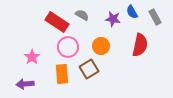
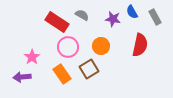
orange rectangle: rotated 30 degrees counterclockwise
purple arrow: moved 3 px left, 7 px up
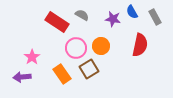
pink circle: moved 8 px right, 1 px down
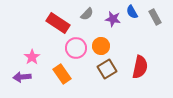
gray semicircle: moved 5 px right, 1 px up; rotated 104 degrees clockwise
red rectangle: moved 1 px right, 1 px down
red semicircle: moved 22 px down
brown square: moved 18 px right
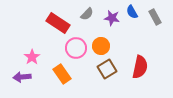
purple star: moved 1 px left, 1 px up
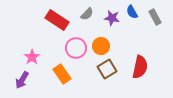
red rectangle: moved 1 px left, 3 px up
purple arrow: moved 3 px down; rotated 54 degrees counterclockwise
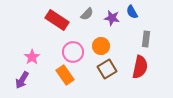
gray rectangle: moved 9 px left, 22 px down; rotated 35 degrees clockwise
pink circle: moved 3 px left, 4 px down
orange rectangle: moved 3 px right, 1 px down
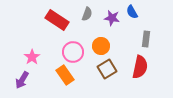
gray semicircle: rotated 24 degrees counterclockwise
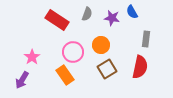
orange circle: moved 1 px up
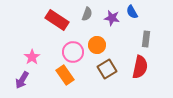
orange circle: moved 4 px left
